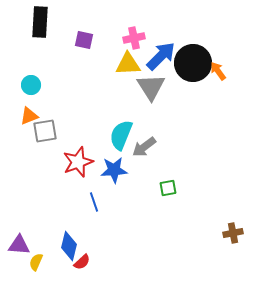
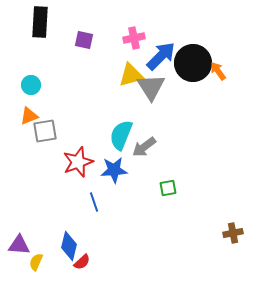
yellow triangle: moved 3 px right, 11 px down; rotated 12 degrees counterclockwise
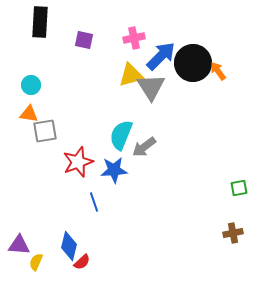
orange triangle: moved 2 px up; rotated 30 degrees clockwise
green square: moved 71 px right
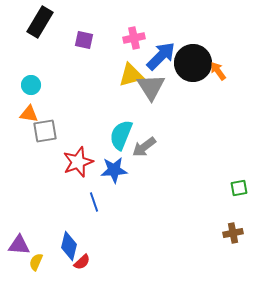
black rectangle: rotated 28 degrees clockwise
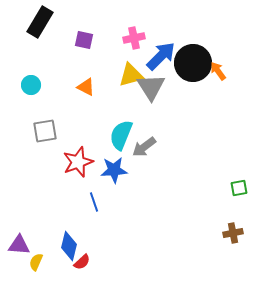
orange triangle: moved 57 px right, 27 px up; rotated 18 degrees clockwise
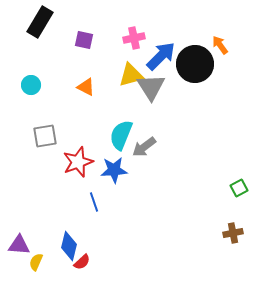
black circle: moved 2 px right, 1 px down
orange arrow: moved 2 px right, 26 px up
gray square: moved 5 px down
green square: rotated 18 degrees counterclockwise
